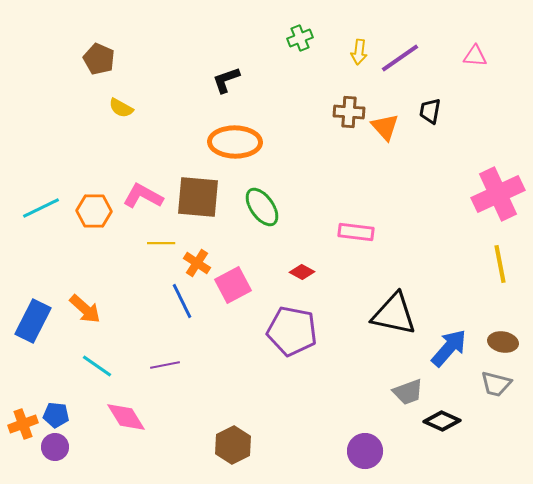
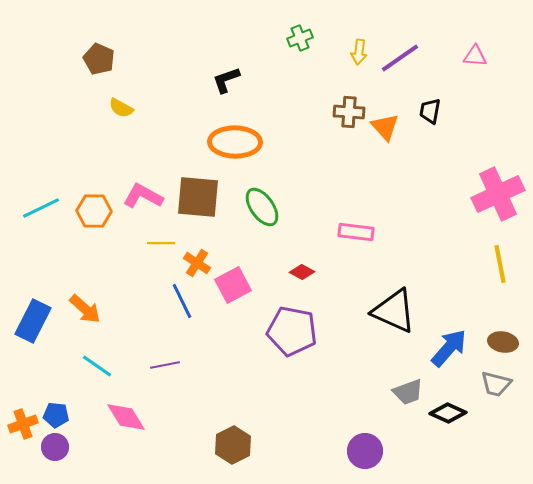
black triangle at (394, 314): moved 3 px up; rotated 12 degrees clockwise
black diamond at (442, 421): moved 6 px right, 8 px up
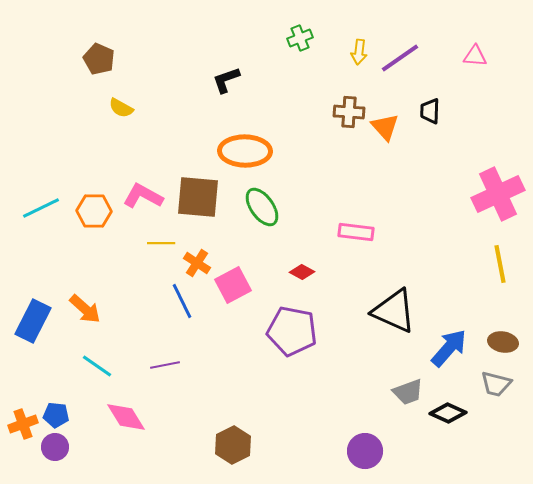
black trapezoid at (430, 111): rotated 8 degrees counterclockwise
orange ellipse at (235, 142): moved 10 px right, 9 px down
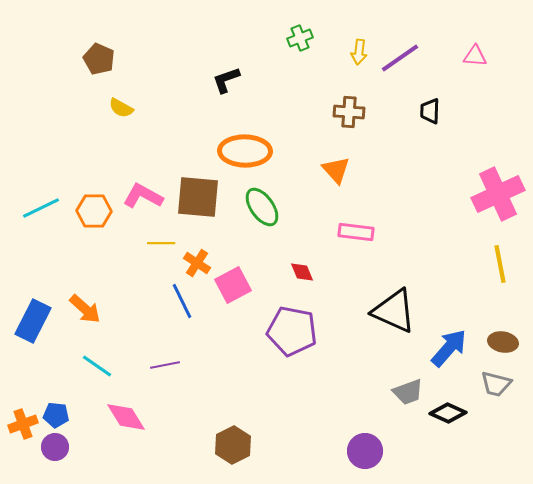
orange triangle at (385, 127): moved 49 px left, 43 px down
red diamond at (302, 272): rotated 40 degrees clockwise
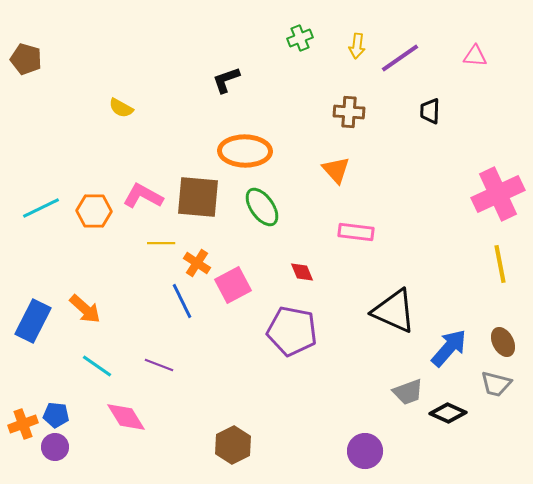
yellow arrow at (359, 52): moved 2 px left, 6 px up
brown pentagon at (99, 59): moved 73 px left; rotated 8 degrees counterclockwise
brown ellipse at (503, 342): rotated 52 degrees clockwise
purple line at (165, 365): moved 6 px left; rotated 32 degrees clockwise
